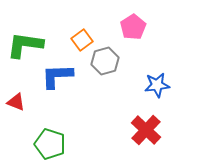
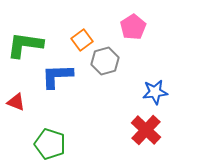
blue star: moved 2 px left, 7 px down
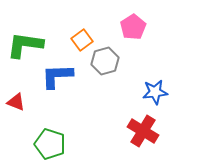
red cross: moved 3 px left, 1 px down; rotated 12 degrees counterclockwise
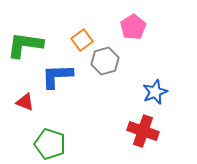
blue star: rotated 15 degrees counterclockwise
red triangle: moved 9 px right
red cross: rotated 12 degrees counterclockwise
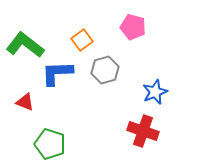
pink pentagon: rotated 25 degrees counterclockwise
green L-shape: rotated 30 degrees clockwise
gray hexagon: moved 9 px down
blue L-shape: moved 3 px up
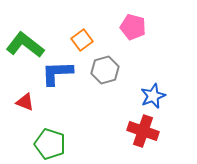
blue star: moved 2 px left, 4 px down
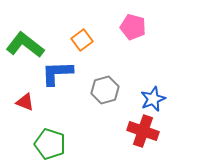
gray hexagon: moved 20 px down
blue star: moved 3 px down
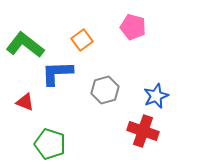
blue star: moved 3 px right, 3 px up
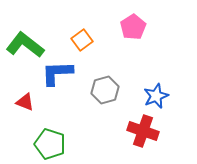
pink pentagon: rotated 25 degrees clockwise
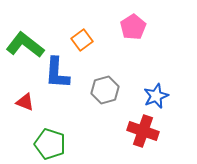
blue L-shape: rotated 84 degrees counterclockwise
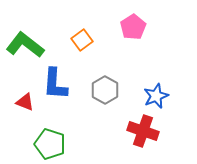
blue L-shape: moved 2 px left, 11 px down
gray hexagon: rotated 16 degrees counterclockwise
